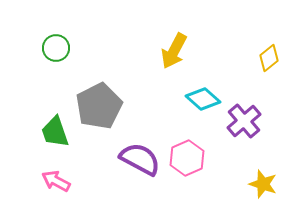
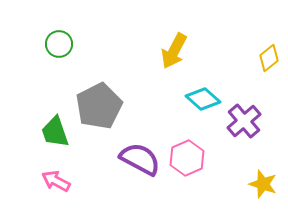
green circle: moved 3 px right, 4 px up
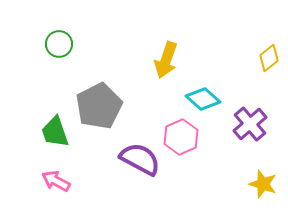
yellow arrow: moved 8 px left, 9 px down; rotated 9 degrees counterclockwise
purple cross: moved 6 px right, 3 px down
pink hexagon: moved 6 px left, 21 px up
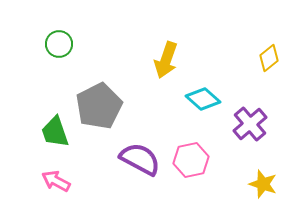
pink hexagon: moved 10 px right, 23 px down; rotated 12 degrees clockwise
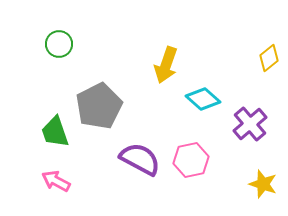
yellow arrow: moved 5 px down
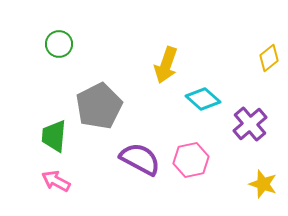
green trapezoid: moved 1 px left, 4 px down; rotated 24 degrees clockwise
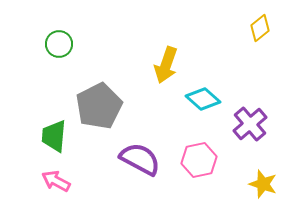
yellow diamond: moved 9 px left, 30 px up
pink hexagon: moved 8 px right
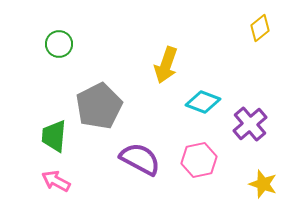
cyan diamond: moved 3 px down; rotated 20 degrees counterclockwise
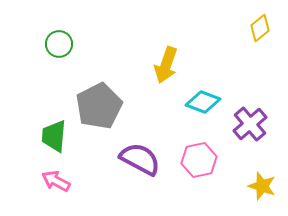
yellow star: moved 1 px left, 2 px down
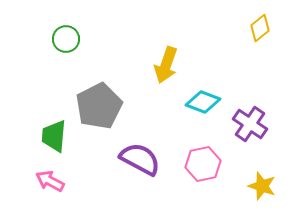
green circle: moved 7 px right, 5 px up
purple cross: rotated 16 degrees counterclockwise
pink hexagon: moved 4 px right, 4 px down
pink arrow: moved 6 px left
